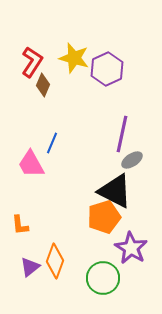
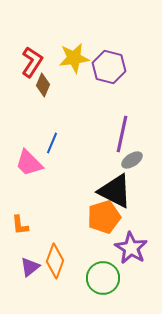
yellow star: rotated 24 degrees counterclockwise
purple hexagon: moved 2 px right, 2 px up; rotated 20 degrees counterclockwise
pink trapezoid: moved 2 px left, 1 px up; rotated 16 degrees counterclockwise
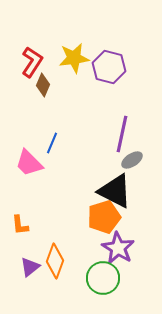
purple star: moved 13 px left
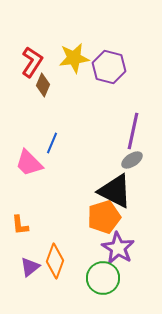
purple line: moved 11 px right, 3 px up
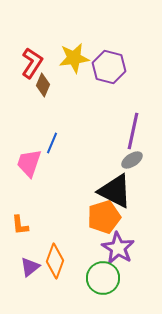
red L-shape: moved 1 px down
pink trapezoid: rotated 64 degrees clockwise
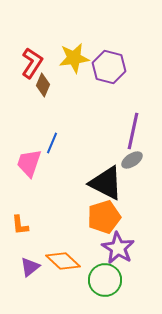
black triangle: moved 9 px left, 8 px up
orange diamond: moved 8 px right; rotated 68 degrees counterclockwise
green circle: moved 2 px right, 2 px down
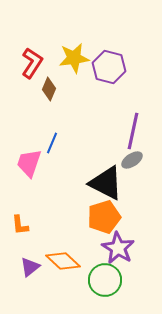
brown diamond: moved 6 px right, 4 px down
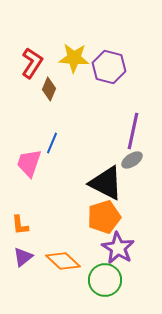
yellow star: rotated 12 degrees clockwise
purple triangle: moved 7 px left, 10 px up
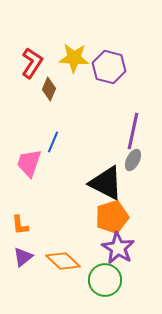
blue line: moved 1 px right, 1 px up
gray ellipse: moved 1 px right; rotated 30 degrees counterclockwise
orange pentagon: moved 8 px right
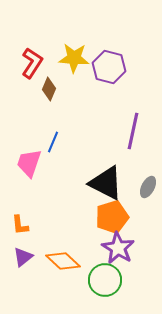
gray ellipse: moved 15 px right, 27 px down
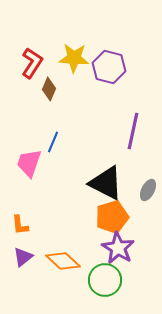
gray ellipse: moved 3 px down
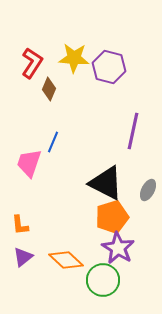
orange diamond: moved 3 px right, 1 px up
green circle: moved 2 px left
